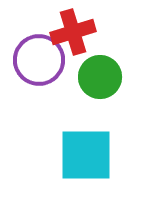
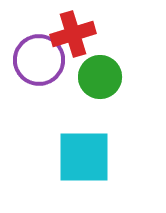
red cross: moved 2 px down
cyan square: moved 2 px left, 2 px down
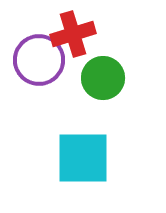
green circle: moved 3 px right, 1 px down
cyan square: moved 1 px left, 1 px down
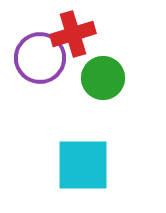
purple circle: moved 1 px right, 2 px up
cyan square: moved 7 px down
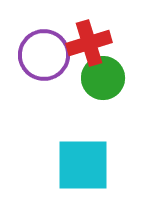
red cross: moved 16 px right, 9 px down
purple circle: moved 4 px right, 3 px up
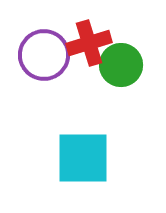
green circle: moved 18 px right, 13 px up
cyan square: moved 7 px up
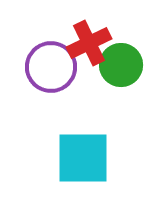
red cross: rotated 9 degrees counterclockwise
purple circle: moved 7 px right, 12 px down
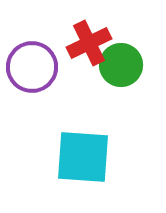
purple circle: moved 19 px left
cyan square: moved 1 px up; rotated 4 degrees clockwise
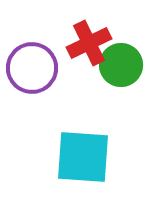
purple circle: moved 1 px down
